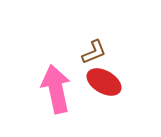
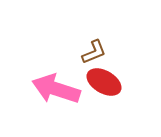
pink arrow: rotated 60 degrees counterclockwise
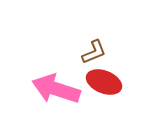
red ellipse: rotated 8 degrees counterclockwise
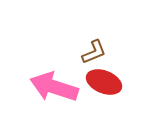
pink arrow: moved 2 px left, 2 px up
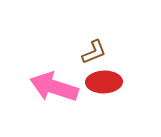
red ellipse: rotated 24 degrees counterclockwise
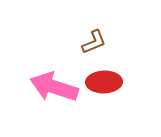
brown L-shape: moved 10 px up
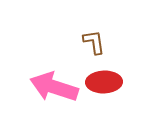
brown L-shape: rotated 76 degrees counterclockwise
